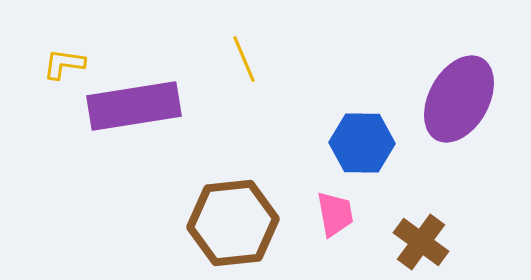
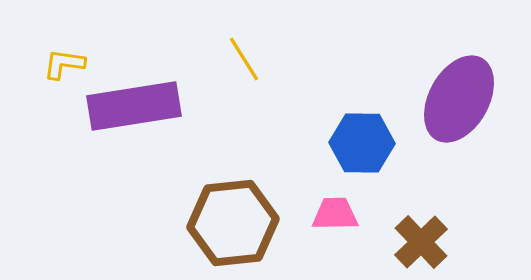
yellow line: rotated 9 degrees counterclockwise
pink trapezoid: rotated 81 degrees counterclockwise
brown cross: rotated 10 degrees clockwise
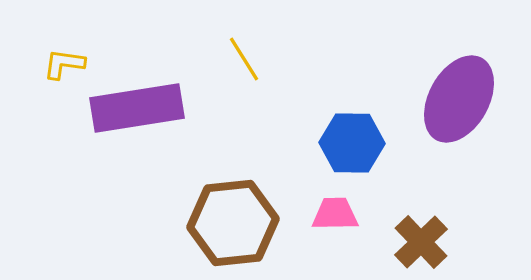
purple rectangle: moved 3 px right, 2 px down
blue hexagon: moved 10 px left
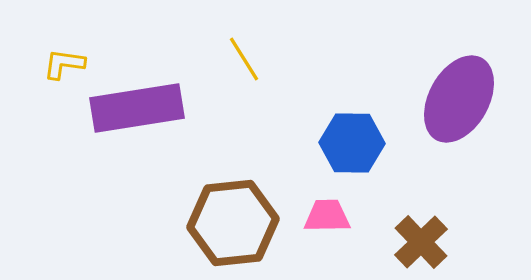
pink trapezoid: moved 8 px left, 2 px down
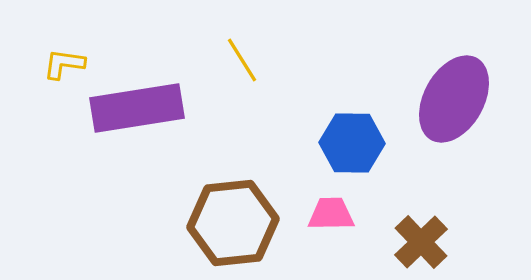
yellow line: moved 2 px left, 1 px down
purple ellipse: moved 5 px left
pink trapezoid: moved 4 px right, 2 px up
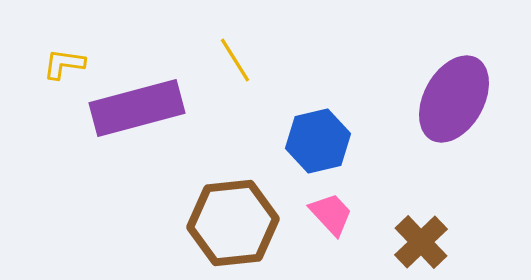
yellow line: moved 7 px left
purple rectangle: rotated 6 degrees counterclockwise
blue hexagon: moved 34 px left, 2 px up; rotated 14 degrees counterclockwise
pink trapezoid: rotated 48 degrees clockwise
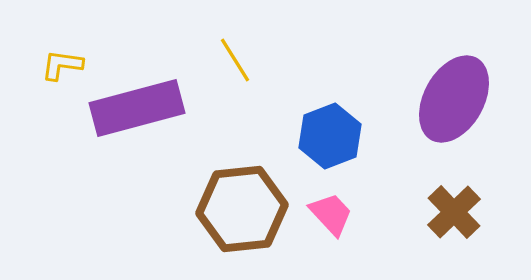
yellow L-shape: moved 2 px left, 1 px down
blue hexagon: moved 12 px right, 5 px up; rotated 8 degrees counterclockwise
brown hexagon: moved 9 px right, 14 px up
brown cross: moved 33 px right, 30 px up
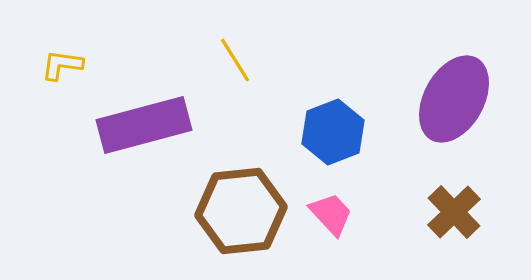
purple rectangle: moved 7 px right, 17 px down
blue hexagon: moved 3 px right, 4 px up
brown hexagon: moved 1 px left, 2 px down
